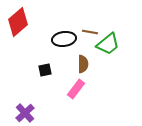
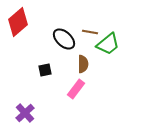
black ellipse: rotated 50 degrees clockwise
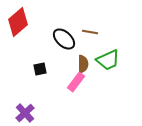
green trapezoid: moved 16 px down; rotated 15 degrees clockwise
black square: moved 5 px left, 1 px up
pink rectangle: moved 7 px up
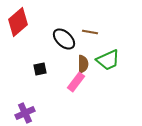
purple cross: rotated 18 degrees clockwise
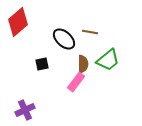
green trapezoid: rotated 15 degrees counterclockwise
black square: moved 2 px right, 5 px up
purple cross: moved 3 px up
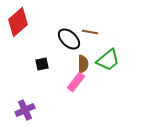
black ellipse: moved 5 px right
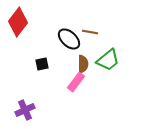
red diamond: rotated 12 degrees counterclockwise
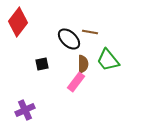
green trapezoid: rotated 90 degrees clockwise
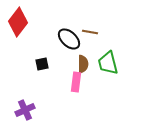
green trapezoid: moved 3 px down; rotated 25 degrees clockwise
pink rectangle: rotated 30 degrees counterclockwise
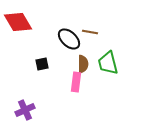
red diamond: rotated 68 degrees counterclockwise
